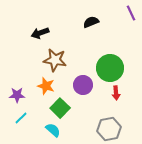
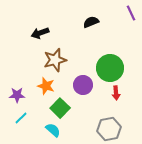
brown star: rotated 25 degrees counterclockwise
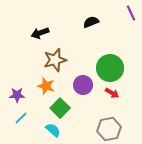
red arrow: moved 4 px left; rotated 56 degrees counterclockwise
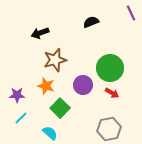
cyan semicircle: moved 3 px left, 3 px down
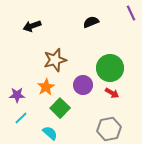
black arrow: moved 8 px left, 7 px up
orange star: moved 1 px down; rotated 24 degrees clockwise
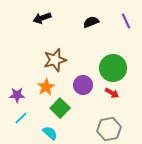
purple line: moved 5 px left, 8 px down
black arrow: moved 10 px right, 8 px up
green circle: moved 3 px right
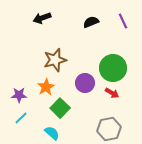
purple line: moved 3 px left
purple circle: moved 2 px right, 2 px up
purple star: moved 2 px right
cyan semicircle: moved 2 px right
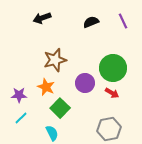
orange star: rotated 18 degrees counterclockwise
cyan semicircle: rotated 21 degrees clockwise
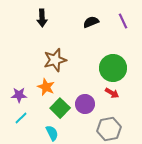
black arrow: rotated 72 degrees counterclockwise
purple circle: moved 21 px down
